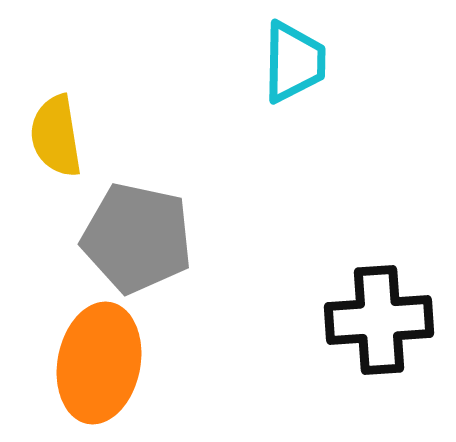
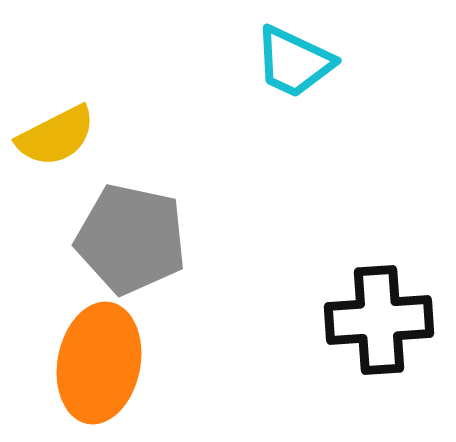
cyan trapezoid: rotated 114 degrees clockwise
yellow semicircle: rotated 108 degrees counterclockwise
gray pentagon: moved 6 px left, 1 px down
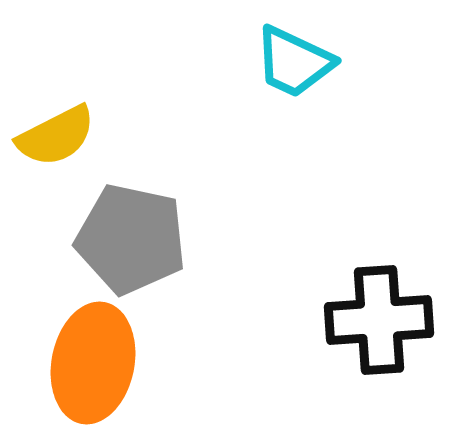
orange ellipse: moved 6 px left
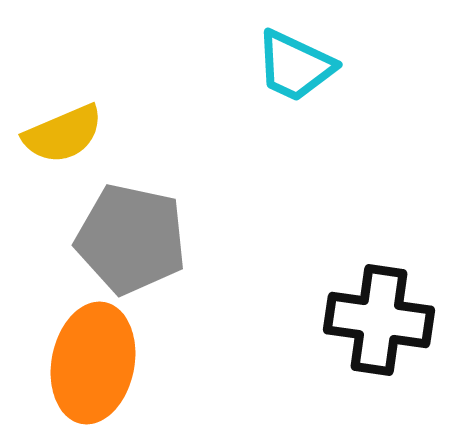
cyan trapezoid: moved 1 px right, 4 px down
yellow semicircle: moved 7 px right, 2 px up; rotated 4 degrees clockwise
black cross: rotated 12 degrees clockwise
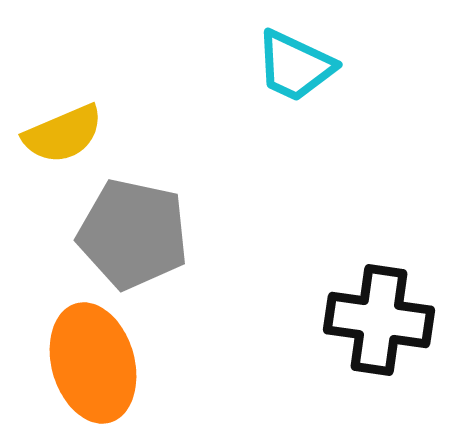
gray pentagon: moved 2 px right, 5 px up
orange ellipse: rotated 27 degrees counterclockwise
